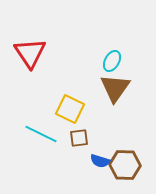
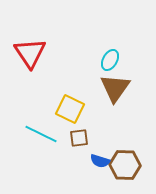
cyan ellipse: moved 2 px left, 1 px up
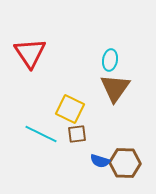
cyan ellipse: rotated 20 degrees counterclockwise
brown square: moved 2 px left, 4 px up
brown hexagon: moved 2 px up
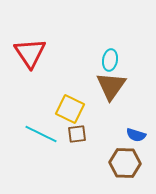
brown triangle: moved 4 px left, 2 px up
blue semicircle: moved 36 px right, 26 px up
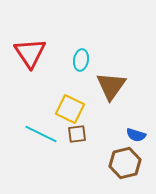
cyan ellipse: moved 29 px left
brown hexagon: rotated 16 degrees counterclockwise
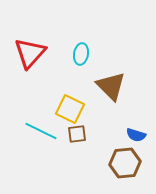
red triangle: rotated 16 degrees clockwise
cyan ellipse: moved 6 px up
brown triangle: rotated 20 degrees counterclockwise
cyan line: moved 3 px up
brown hexagon: rotated 8 degrees clockwise
